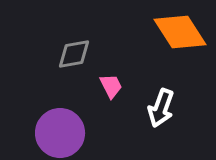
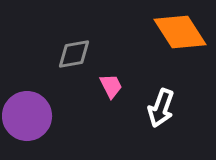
purple circle: moved 33 px left, 17 px up
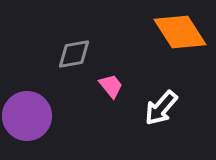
pink trapezoid: rotated 12 degrees counterclockwise
white arrow: rotated 21 degrees clockwise
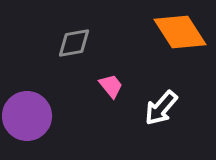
gray diamond: moved 11 px up
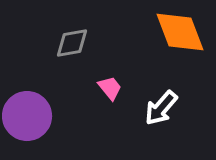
orange diamond: rotated 12 degrees clockwise
gray diamond: moved 2 px left
pink trapezoid: moved 1 px left, 2 px down
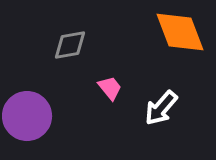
gray diamond: moved 2 px left, 2 px down
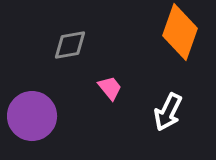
orange diamond: rotated 40 degrees clockwise
white arrow: moved 7 px right, 4 px down; rotated 15 degrees counterclockwise
purple circle: moved 5 px right
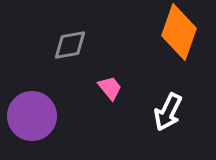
orange diamond: moved 1 px left
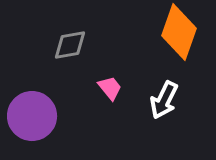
white arrow: moved 4 px left, 12 px up
